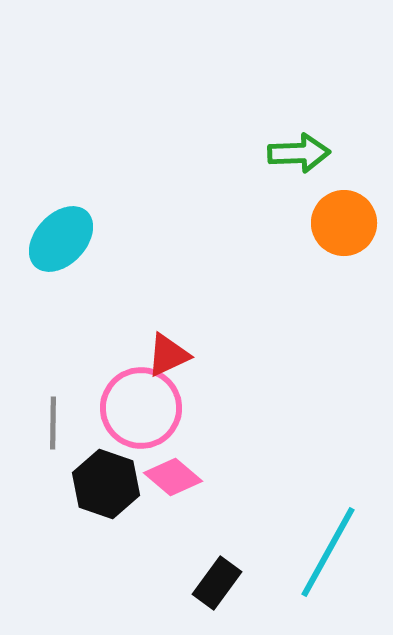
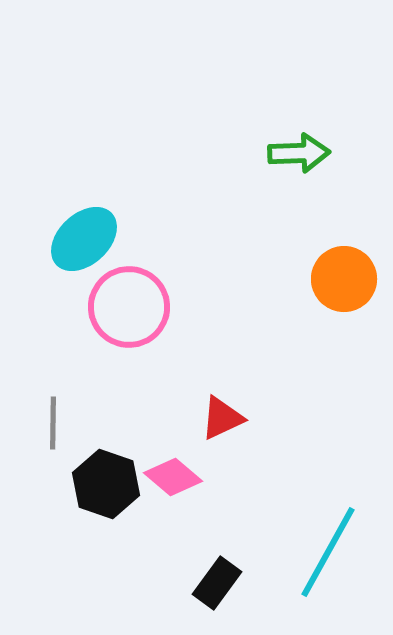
orange circle: moved 56 px down
cyan ellipse: moved 23 px right; rotated 4 degrees clockwise
red triangle: moved 54 px right, 63 px down
pink circle: moved 12 px left, 101 px up
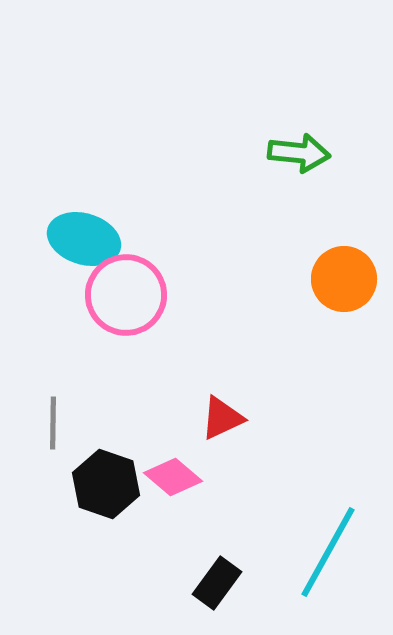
green arrow: rotated 8 degrees clockwise
cyan ellipse: rotated 60 degrees clockwise
pink circle: moved 3 px left, 12 px up
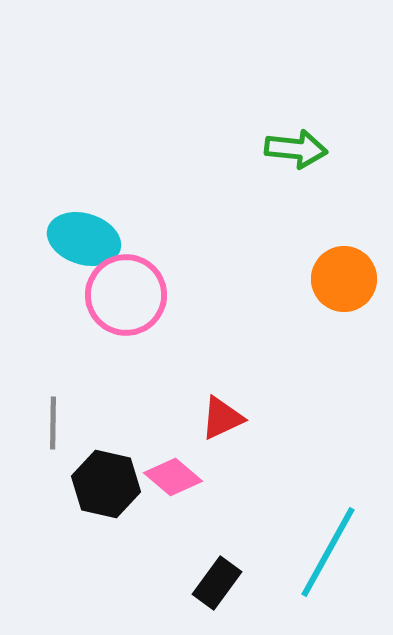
green arrow: moved 3 px left, 4 px up
black hexagon: rotated 6 degrees counterclockwise
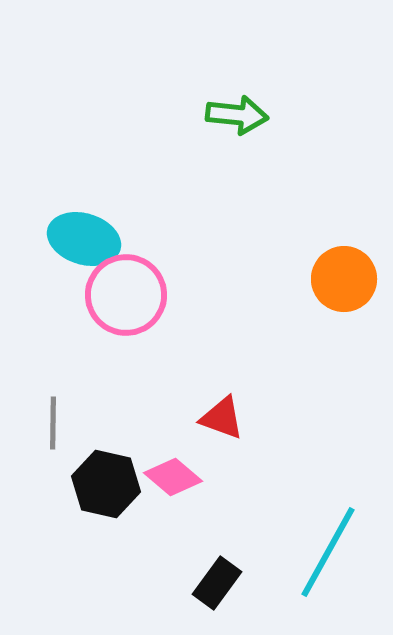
green arrow: moved 59 px left, 34 px up
red triangle: rotated 45 degrees clockwise
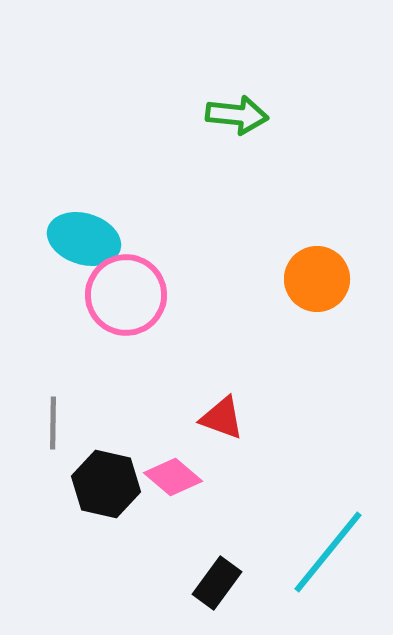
orange circle: moved 27 px left
cyan line: rotated 10 degrees clockwise
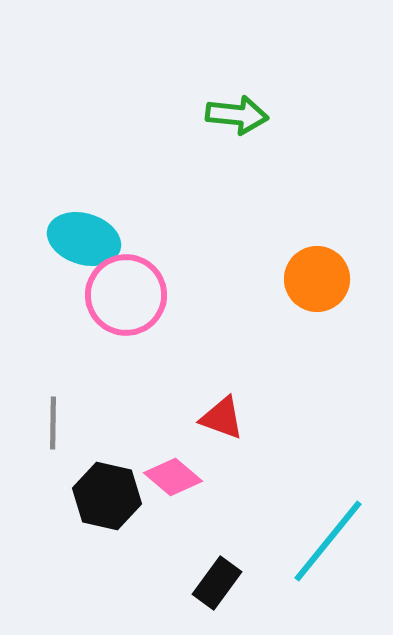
black hexagon: moved 1 px right, 12 px down
cyan line: moved 11 px up
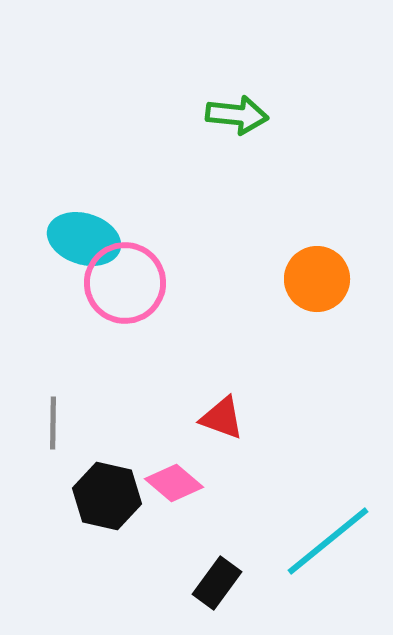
pink circle: moved 1 px left, 12 px up
pink diamond: moved 1 px right, 6 px down
cyan line: rotated 12 degrees clockwise
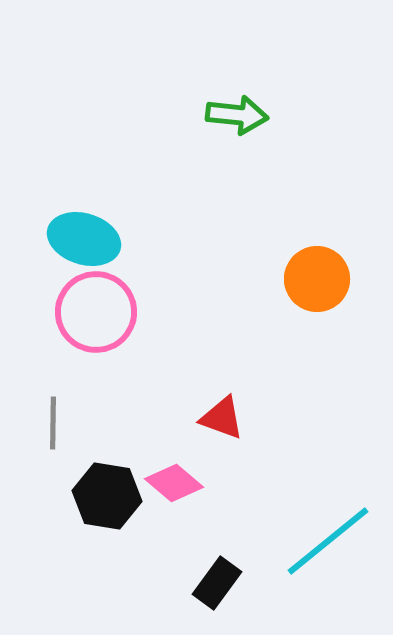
pink circle: moved 29 px left, 29 px down
black hexagon: rotated 4 degrees counterclockwise
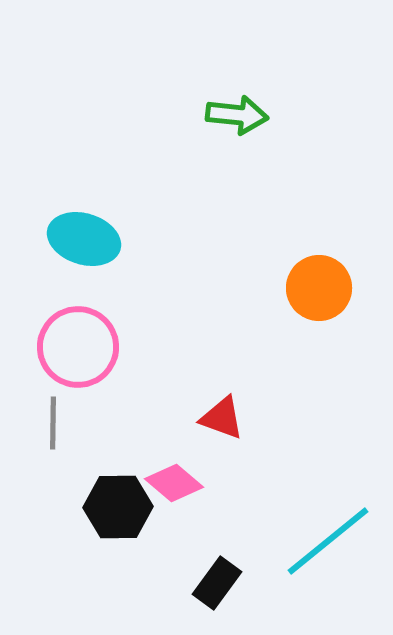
orange circle: moved 2 px right, 9 px down
pink circle: moved 18 px left, 35 px down
black hexagon: moved 11 px right, 11 px down; rotated 10 degrees counterclockwise
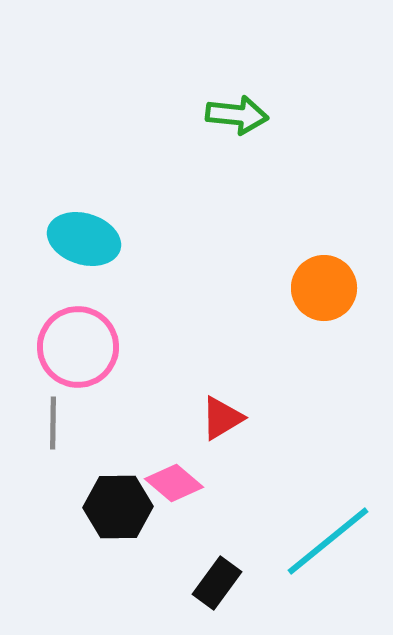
orange circle: moved 5 px right
red triangle: rotated 51 degrees counterclockwise
